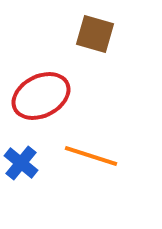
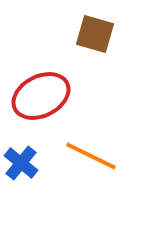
orange line: rotated 8 degrees clockwise
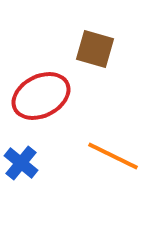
brown square: moved 15 px down
orange line: moved 22 px right
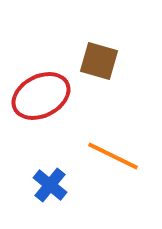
brown square: moved 4 px right, 12 px down
blue cross: moved 29 px right, 22 px down
